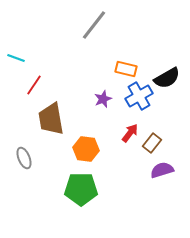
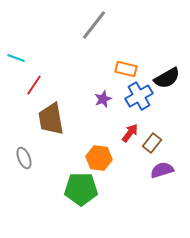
orange hexagon: moved 13 px right, 9 px down
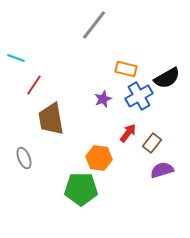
red arrow: moved 2 px left
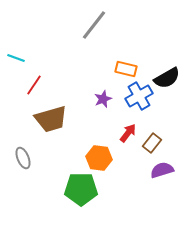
brown trapezoid: rotated 96 degrees counterclockwise
gray ellipse: moved 1 px left
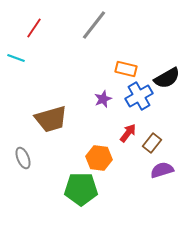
red line: moved 57 px up
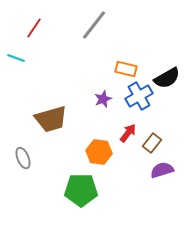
orange hexagon: moved 6 px up
green pentagon: moved 1 px down
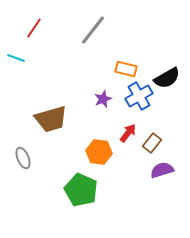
gray line: moved 1 px left, 5 px down
green pentagon: rotated 24 degrees clockwise
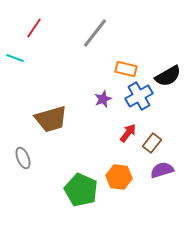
gray line: moved 2 px right, 3 px down
cyan line: moved 1 px left
black semicircle: moved 1 px right, 2 px up
orange hexagon: moved 20 px right, 25 px down
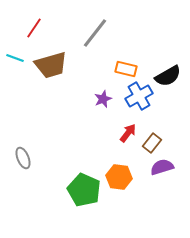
brown trapezoid: moved 54 px up
purple semicircle: moved 3 px up
green pentagon: moved 3 px right
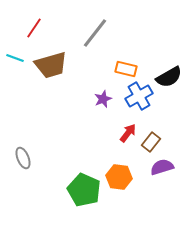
black semicircle: moved 1 px right, 1 px down
brown rectangle: moved 1 px left, 1 px up
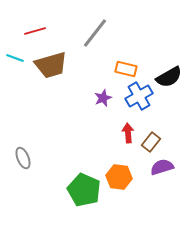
red line: moved 1 px right, 3 px down; rotated 40 degrees clockwise
purple star: moved 1 px up
red arrow: rotated 42 degrees counterclockwise
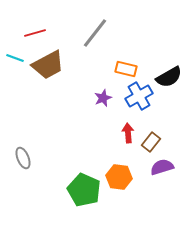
red line: moved 2 px down
brown trapezoid: moved 3 px left; rotated 12 degrees counterclockwise
